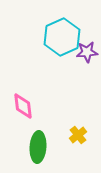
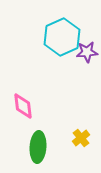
yellow cross: moved 3 px right, 3 px down
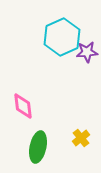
green ellipse: rotated 8 degrees clockwise
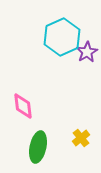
purple star: rotated 25 degrees counterclockwise
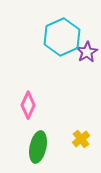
pink diamond: moved 5 px right, 1 px up; rotated 32 degrees clockwise
yellow cross: moved 1 px down
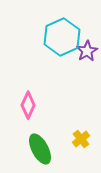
purple star: moved 1 px up
green ellipse: moved 2 px right, 2 px down; rotated 40 degrees counterclockwise
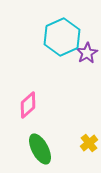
purple star: moved 2 px down
pink diamond: rotated 24 degrees clockwise
yellow cross: moved 8 px right, 4 px down
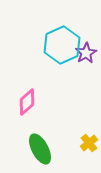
cyan hexagon: moved 8 px down
purple star: moved 1 px left
pink diamond: moved 1 px left, 3 px up
